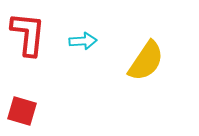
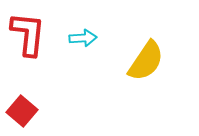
cyan arrow: moved 3 px up
red square: rotated 24 degrees clockwise
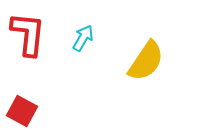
cyan arrow: rotated 56 degrees counterclockwise
red square: rotated 12 degrees counterclockwise
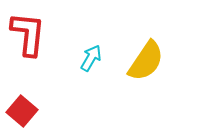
cyan arrow: moved 8 px right, 20 px down
red square: rotated 12 degrees clockwise
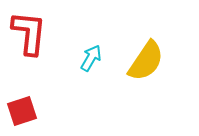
red L-shape: moved 1 px right, 1 px up
red square: rotated 32 degrees clockwise
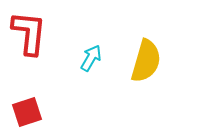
yellow semicircle: rotated 18 degrees counterclockwise
red square: moved 5 px right, 1 px down
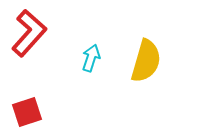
red L-shape: rotated 36 degrees clockwise
cyan arrow: rotated 12 degrees counterclockwise
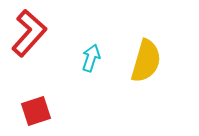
red square: moved 9 px right, 1 px up
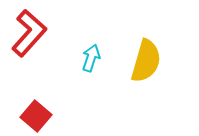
red square: moved 5 px down; rotated 32 degrees counterclockwise
